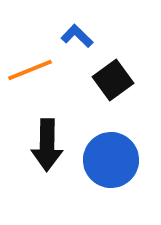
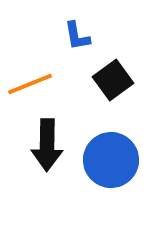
blue L-shape: rotated 144 degrees counterclockwise
orange line: moved 14 px down
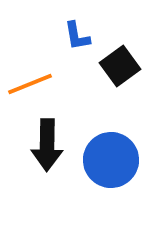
black square: moved 7 px right, 14 px up
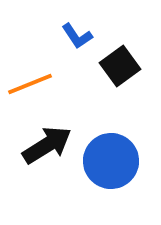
blue L-shape: rotated 24 degrees counterclockwise
black arrow: rotated 123 degrees counterclockwise
blue circle: moved 1 px down
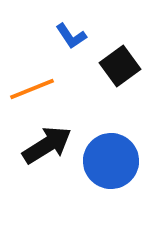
blue L-shape: moved 6 px left
orange line: moved 2 px right, 5 px down
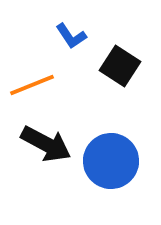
black square: rotated 21 degrees counterclockwise
orange line: moved 4 px up
black arrow: moved 1 px left, 1 px up; rotated 60 degrees clockwise
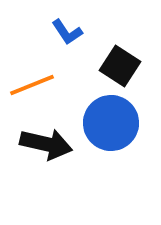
blue L-shape: moved 4 px left, 4 px up
black arrow: rotated 15 degrees counterclockwise
blue circle: moved 38 px up
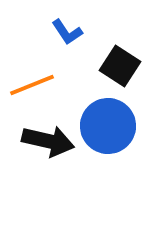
blue circle: moved 3 px left, 3 px down
black arrow: moved 2 px right, 3 px up
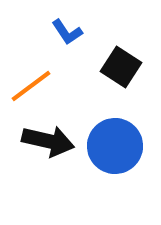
black square: moved 1 px right, 1 px down
orange line: moved 1 px left, 1 px down; rotated 15 degrees counterclockwise
blue circle: moved 7 px right, 20 px down
